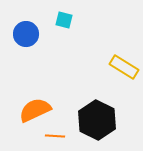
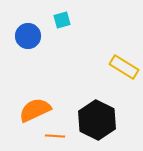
cyan square: moved 2 px left; rotated 30 degrees counterclockwise
blue circle: moved 2 px right, 2 px down
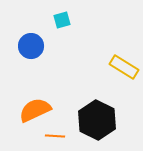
blue circle: moved 3 px right, 10 px down
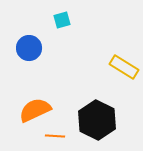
blue circle: moved 2 px left, 2 px down
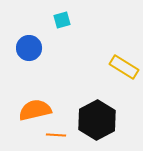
orange semicircle: rotated 12 degrees clockwise
black hexagon: rotated 6 degrees clockwise
orange line: moved 1 px right, 1 px up
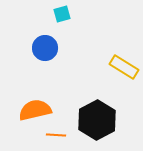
cyan square: moved 6 px up
blue circle: moved 16 px right
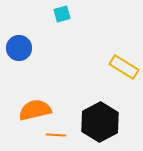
blue circle: moved 26 px left
black hexagon: moved 3 px right, 2 px down
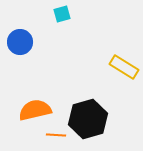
blue circle: moved 1 px right, 6 px up
black hexagon: moved 12 px left, 3 px up; rotated 12 degrees clockwise
